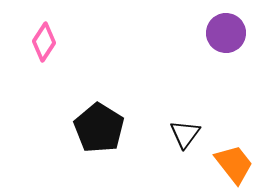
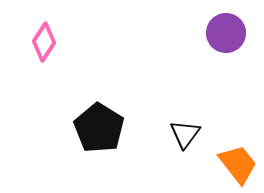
orange trapezoid: moved 4 px right
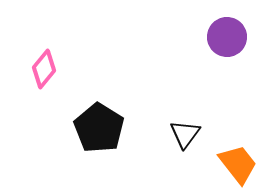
purple circle: moved 1 px right, 4 px down
pink diamond: moved 27 px down; rotated 6 degrees clockwise
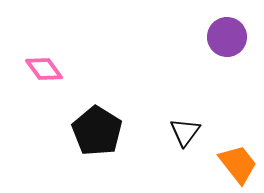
pink diamond: rotated 75 degrees counterclockwise
black pentagon: moved 2 px left, 3 px down
black triangle: moved 2 px up
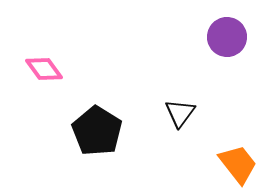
black triangle: moved 5 px left, 19 px up
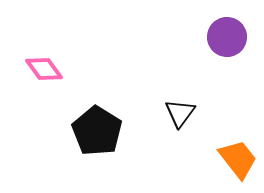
orange trapezoid: moved 5 px up
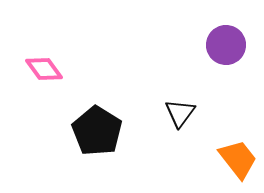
purple circle: moved 1 px left, 8 px down
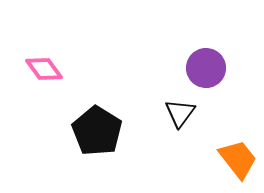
purple circle: moved 20 px left, 23 px down
